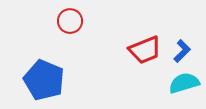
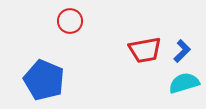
red trapezoid: rotated 12 degrees clockwise
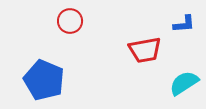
blue L-shape: moved 2 px right, 27 px up; rotated 40 degrees clockwise
cyan semicircle: rotated 16 degrees counterclockwise
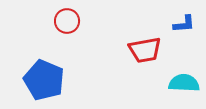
red circle: moved 3 px left
cyan semicircle: rotated 36 degrees clockwise
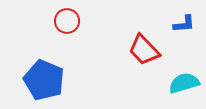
red trapezoid: moved 1 px left; rotated 56 degrees clockwise
cyan semicircle: rotated 20 degrees counterclockwise
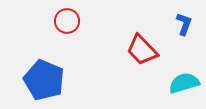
blue L-shape: rotated 65 degrees counterclockwise
red trapezoid: moved 2 px left
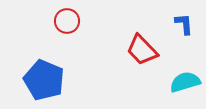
blue L-shape: rotated 25 degrees counterclockwise
cyan semicircle: moved 1 px right, 1 px up
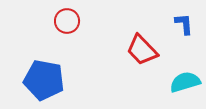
blue pentagon: rotated 12 degrees counterclockwise
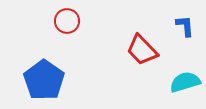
blue L-shape: moved 1 px right, 2 px down
blue pentagon: rotated 24 degrees clockwise
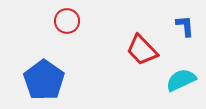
cyan semicircle: moved 4 px left, 2 px up; rotated 8 degrees counterclockwise
